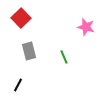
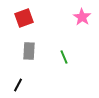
red square: moved 3 px right; rotated 24 degrees clockwise
pink star: moved 4 px left, 10 px up; rotated 18 degrees clockwise
gray rectangle: rotated 18 degrees clockwise
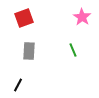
green line: moved 9 px right, 7 px up
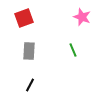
pink star: rotated 12 degrees counterclockwise
black line: moved 12 px right
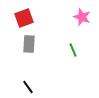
gray rectangle: moved 7 px up
black line: moved 2 px left, 2 px down; rotated 64 degrees counterclockwise
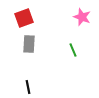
black line: rotated 24 degrees clockwise
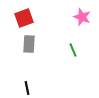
black line: moved 1 px left, 1 px down
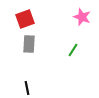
red square: moved 1 px right, 1 px down
green line: rotated 56 degrees clockwise
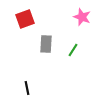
gray rectangle: moved 17 px right
